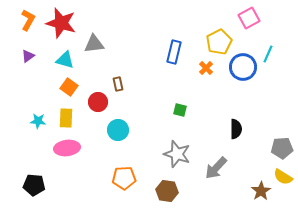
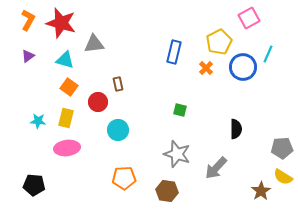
yellow rectangle: rotated 12 degrees clockwise
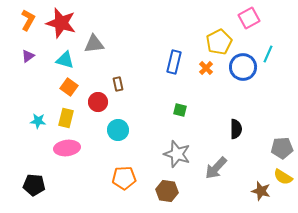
blue rectangle: moved 10 px down
brown star: rotated 24 degrees counterclockwise
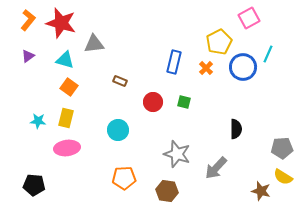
orange L-shape: rotated 10 degrees clockwise
brown rectangle: moved 2 px right, 3 px up; rotated 56 degrees counterclockwise
red circle: moved 55 px right
green square: moved 4 px right, 8 px up
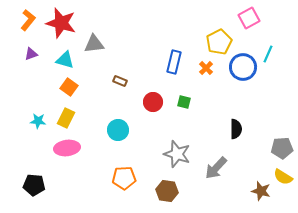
purple triangle: moved 3 px right, 2 px up; rotated 16 degrees clockwise
yellow rectangle: rotated 12 degrees clockwise
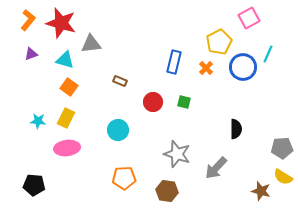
gray triangle: moved 3 px left
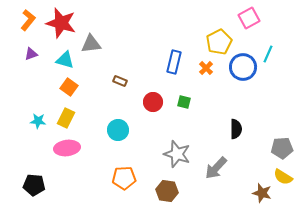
brown star: moved 1 px right, 2 px down
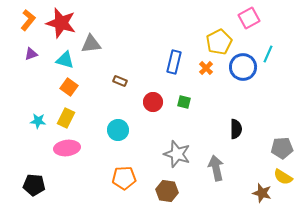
gray arrow: rotated 125 degrees clockwise
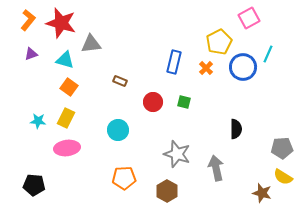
brown hexagon: rotated 20 degrees clockwise
